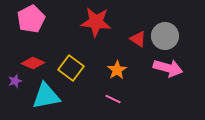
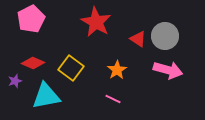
red star: rotated 24 degrees clockwise
pink arrow: moved 2 px down
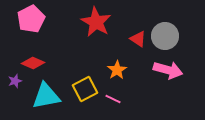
yellow square: moved 14 px right, 21 px down; rotated 25 degrees clockwise
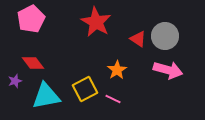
red diamond: rotated 30 degrees clockwise
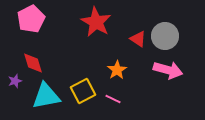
red diamond: rotated 20 degrees clockwise
yellow square: moved 2 px left, 2 px down
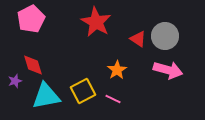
red diamond: moved 2 px down
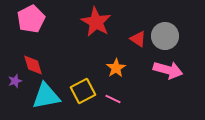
orange star: moved 1 px left, 2 px up
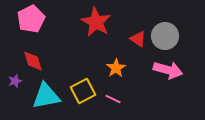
red diamond: moved 4 px up
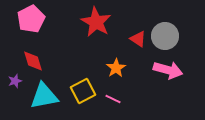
cyan triangle: moved 2 px left
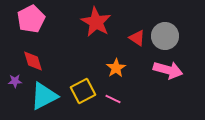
red triangle: moved 1 px left, 1 px up
purple star: rotated 16 degrees clockwise
cyan triangle: rotated 16 degrees counterclockwise
